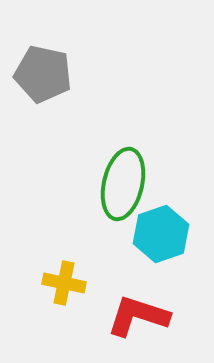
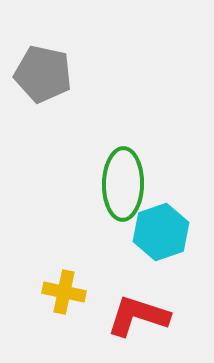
green ellipse: rotated 12 degrees counterclockwise
cyan hexagon: moved 2 px up
yellow cross: moved 9 px down
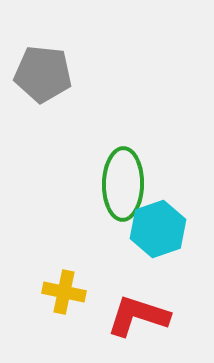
gray pentagon: rotated 6 degrees counterclockwise
cyan hexagon: moved 3 px left, 3 px up
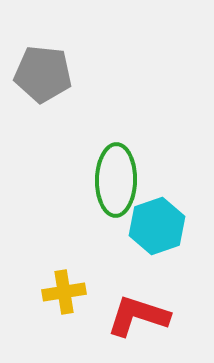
green ellipse: moved 7 px left, 4 px up
cyan hexagon: moved 1 px left, 3 px up
yellow cross: rotated 21 degrees counterclockwise
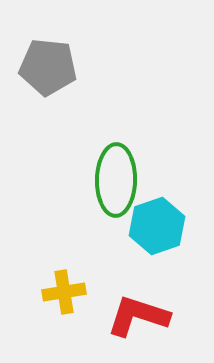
gray pentagon: moved 5 px right, 7 px up
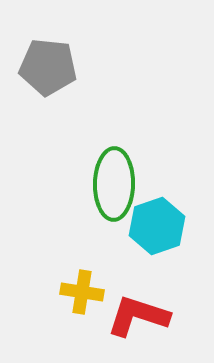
green ellipse: moved 2 px left, 4 px down
yellow cross: moved 18 px right; rotated 18 degrees clockwise
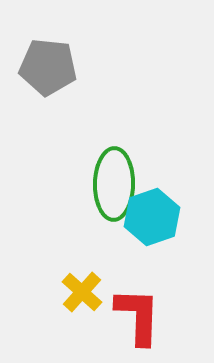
cyan hexagon: moved 5 px left, 9 px up
yellow cross: rotated 33 degrees clockwise
red L-shape: rotated 74 degrees clockwise
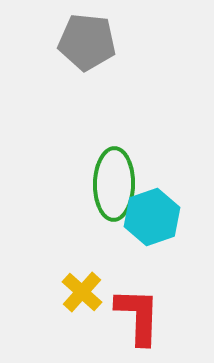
gray pentagon: moved 39 px right, 25 px up
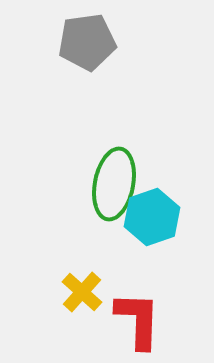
gray pentagon: rotated 14 degrees counterclockwise
green ellipse: rotated 10 degrees clockwise
red L-shape: moved 4 px down
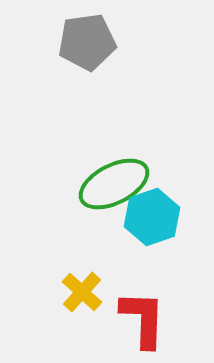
green ellipse: rotated 52 degrees clockwise
red L-shape: moved 5 px right, 1 px up
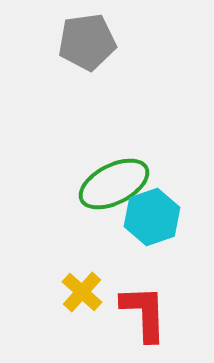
red L-shape: moved 1 px right, 6 px up; rotated 4 degrees counterclockwise
